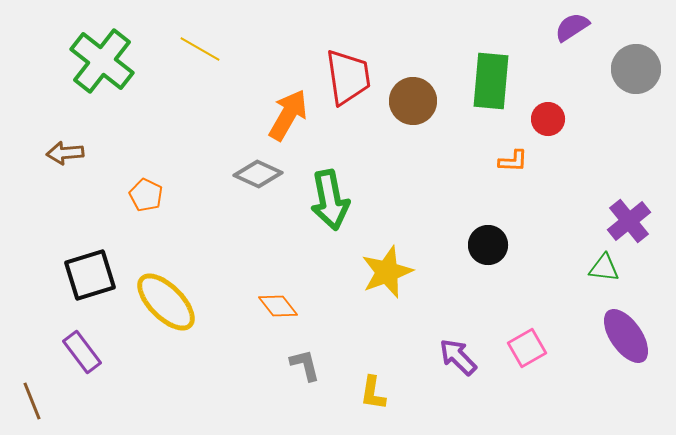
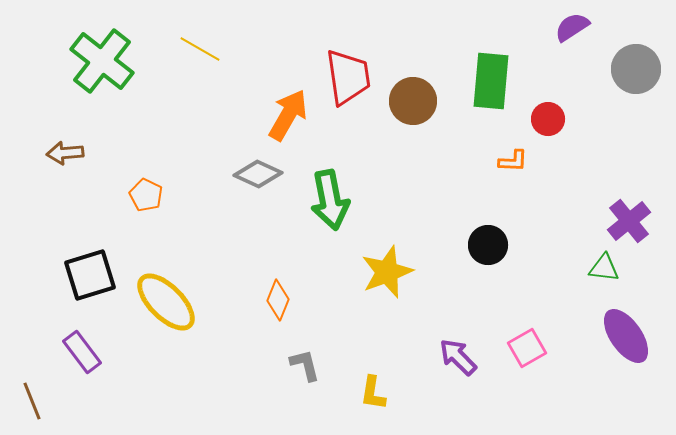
orange diamond: moved 6 px up; rotated 60 degrees clockwise
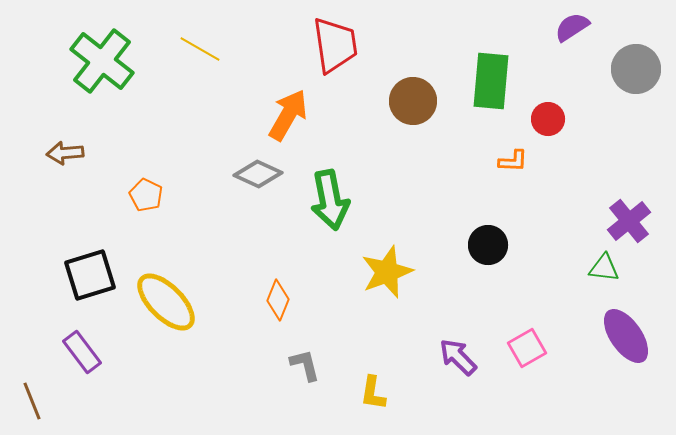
red trapezoid: moved 13 px left, 32 px up
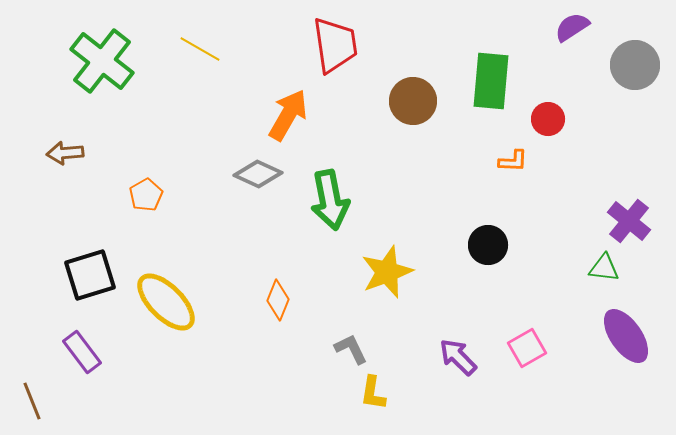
gray circle: moved 1 px left, 4 px up
orange pentagon: rotated 16 degrees clockwise
purple cross: rotated 12 degrees counterclockwise
gray L-shape: moved 46 px right, 16 px up; rotated 12 degrees counterclockwise
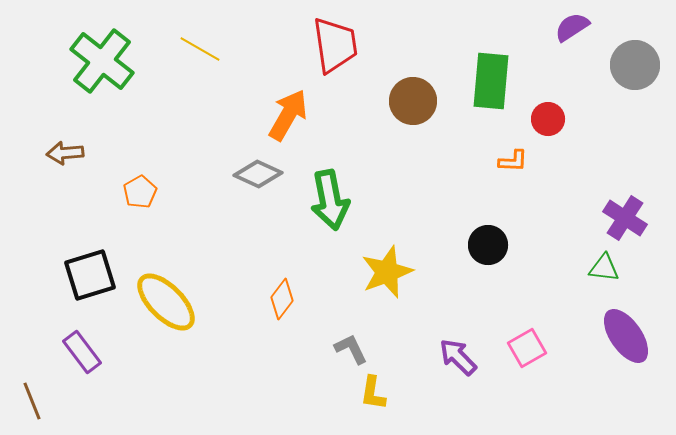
orange pentagon: moved 6 px left, 3 px up
purple cross: moved 4 px left, 3 px up; rotated 6 degrees counterclockwise
orange diamond: moved 4 px right, 1 px up; rotated 15 degrees clockwise
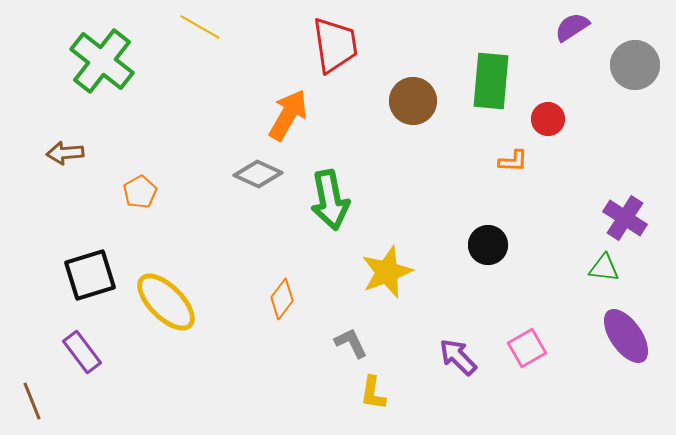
yellow line: moved 22 px up
gray L-shape: moved 6 px up
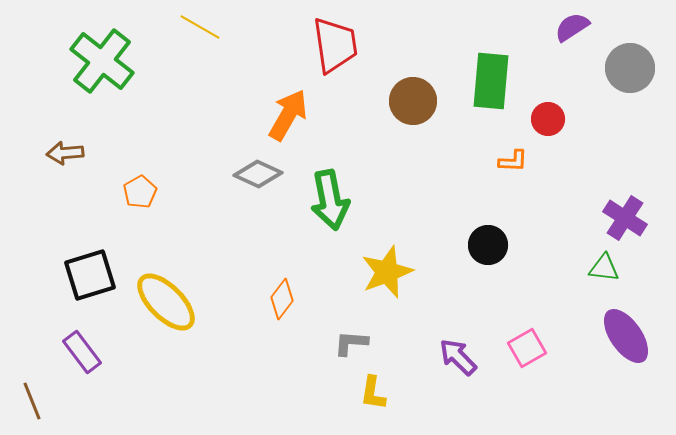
gray circle: moved 5 px left, 3 px down
gray L-shape: rotated 60 degrees counterclockwise
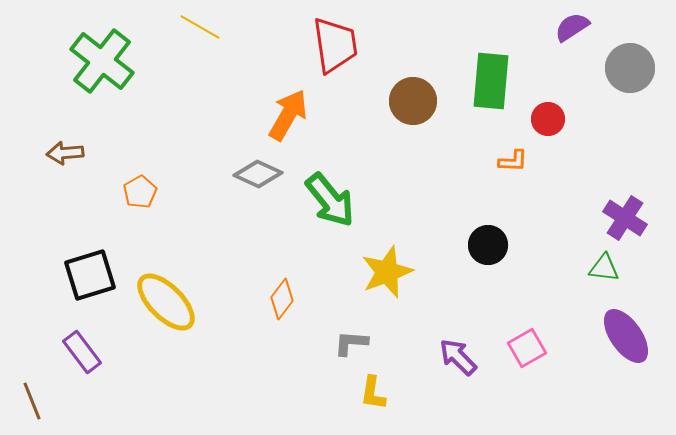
green arrow: rotated 28 degrees counterclockwise
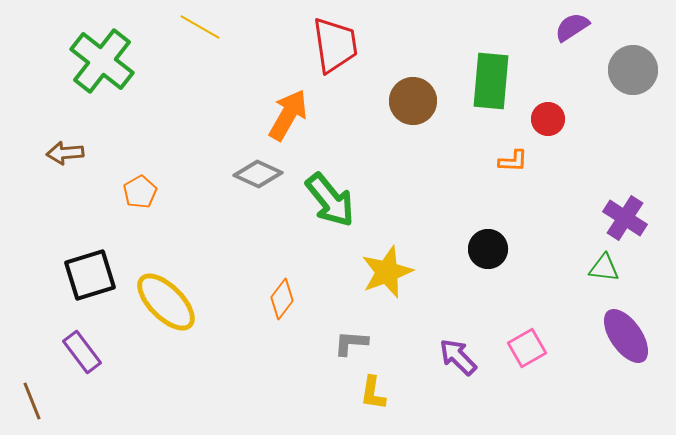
gray circle: moved 3 px right, 2 px down
black circle: moved 4 px down
